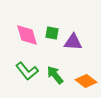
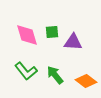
green square: moved 1 px up; rotated 16 degrees counterclockwise
green L-shape: moved 1 px left
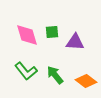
purple triangle: moved 2 px right
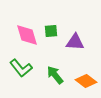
green square: moved 1 px left, 1 px up
green L-shape: moved 5 px left, 3 px up
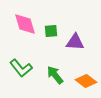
pink diamond: moved 2 px left, 11 px up
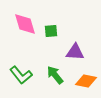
purple triangle: moved 10 px down
green L-shape: moved 7 px down
orange diamond: rotated 25 degrees counterclockwise
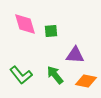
purple triangle: moved 3 px down
